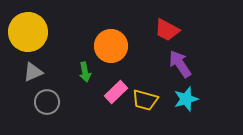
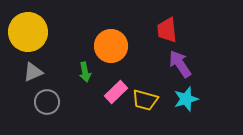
red trapezoid: rotated 56 degrees clockwise
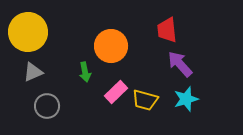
purple arrow: rotated 8 degrees counterclockwise
gray circle: moved 4 px down
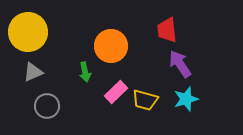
purple arrow: rotated 8 degrees clockwise
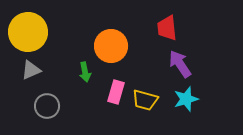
red trapezoid: moved 2 px up
gray triangle: moved 2 px left, 2 px up
pink rectangle: rotated 30 degrees counterclockwise
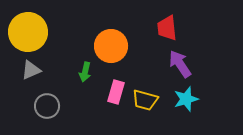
green arrow: rotated 24 degrees clockwise
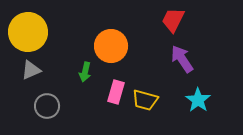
red trapezoid: moved 6 px right, 8 px up; rotated 32 degrees clockwise
purple arrow: moved 2 px right, 5 px up
cyan star: moved 12 px right, 1 px down; rotated 20 degrees counterclockwise
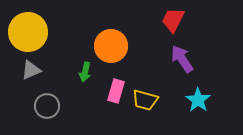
pink rectangle: moved 1 px up
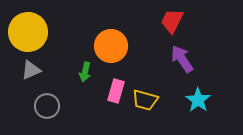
red trapezoid: moved 1 px left, 1 px down
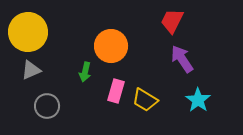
yellow trapezoid: rotated 16 degrees clockwise
